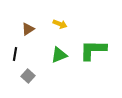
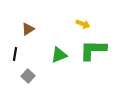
yellow arrow: moved 23 px right
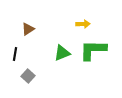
yellow arrow: rotated 24 degrees counterclockwise
green triangle: moved 3 px right, 2 px up
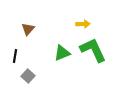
brown triangle: rotated 16 degrees counterclockwise
green L-shape: rotated 64 degrees clockwise
black line: moved 2 px down
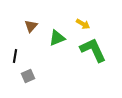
yellow arrow: rotated 32 degrees clockwise
brown triangle: moved 3 px right, 3 px up
green triangle: moved 5 px left, 15 px up
gray square: rotated 24 degrees clockwise
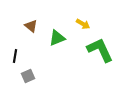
brown triangle: rotated 32 degrees counterclockwise
green L-shape: moved 7 px right
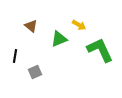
yellow arrow: moved 4 px left, 1 px down
green triangle: moved 2 px right, 1 px down
gray square: moved 7 px right, 4 px up
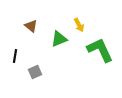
yellow arrow: rotated 32 degrees clockwise
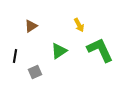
brown triangle: rotated 48 degrees clockwise
green triangle: moved 12 px down; rotated 12 degrees counterclockwise
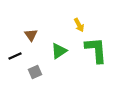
brown triangle: moved 9 px down; rotated 32 degrees counterclockwise
green L-shape: moved 4 px left; rotated 20 degrees clockwise
black line: rotated 56 degrees clockwise
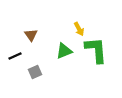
yellow arrow: moved 4 px down
green triangle: moved 5 px right; rotated 12 degrees clockwise
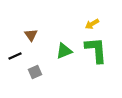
yellow arrow: moved 13 px right, 5 px up; rotated 88 degrees clockwise
